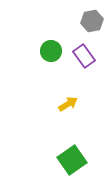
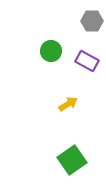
gray hexagon: rotated 10 degrees clockwise
purple rectangle: moved 3 px right, 5 px down; rotated 25 degrees counterclockwise
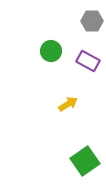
purple rectangle: moved 1 px right
green square: moved 13 px right, 1 px down
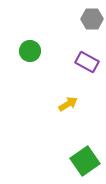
gray hexagon: moved 2 px up
green circle: moved 21 px left
purple rectangle: moved 1 px left, 1 px down
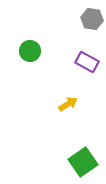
gray hexagon: rotated 10 degrees clockwise
green square: moved 2 px left, 1 px down
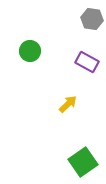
yellow arrow: rotated 12 degrees counterclockwise
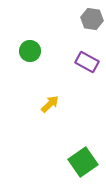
yellow arrow: moved 18 px left
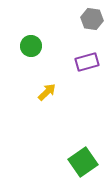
green circle: moved 1 px right, 5 px up
purple rectangle: rotated 45 degrees counterclockwise
yellow arrow: moved 3 px left, 12 px up
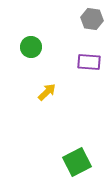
green circle: moved 1 px down
purple rectangle: moved 2 px right; rotated 20 degrees clockwise
green square: moved 6 px left; rotated 8 degrees clockwise
